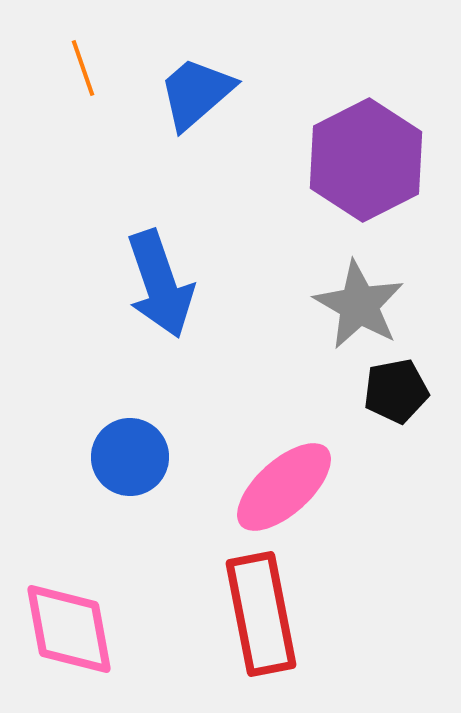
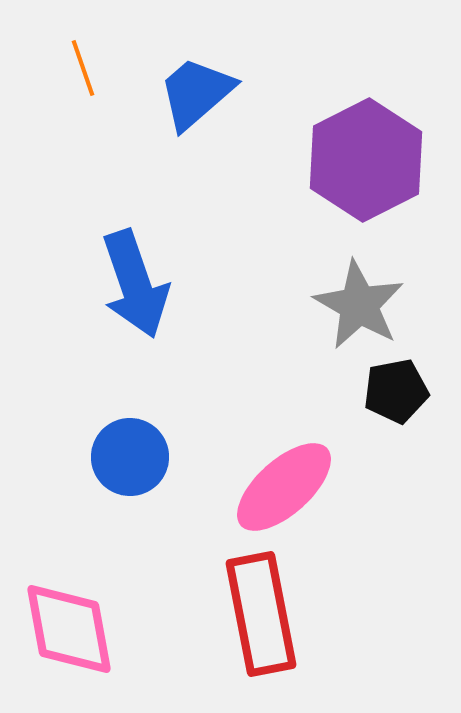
blue arrow: moved 25 px left
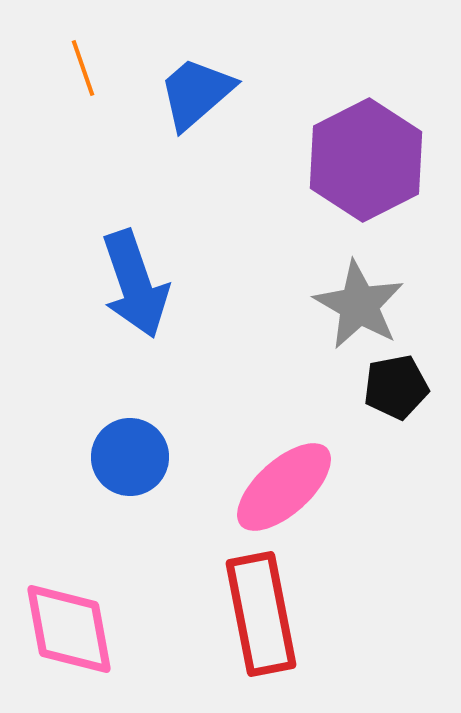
black pentagon: moved 4 px up
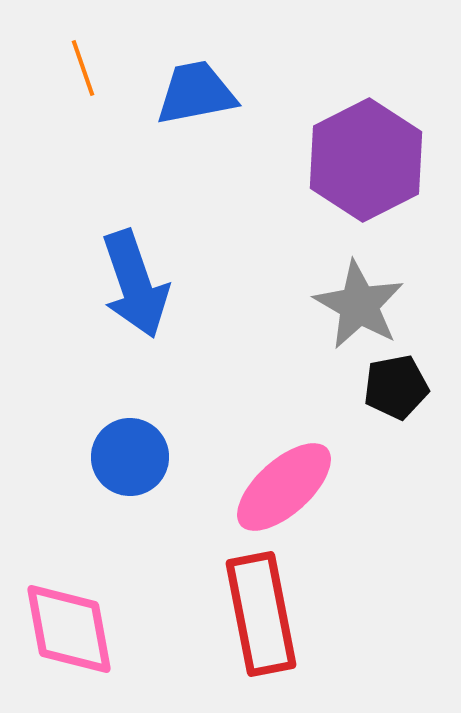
blue trapezoid: rotated 30 degrees clockwise
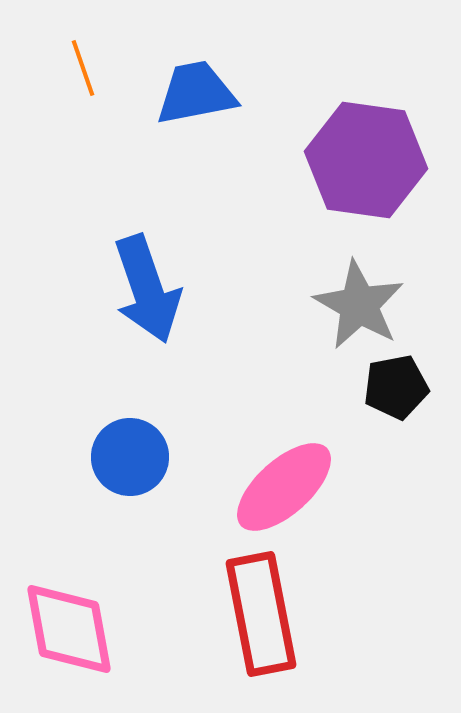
purple hexagon: rotated 25 degrees counterclockwise
blue arrow: moved 12 px right, 5 px down
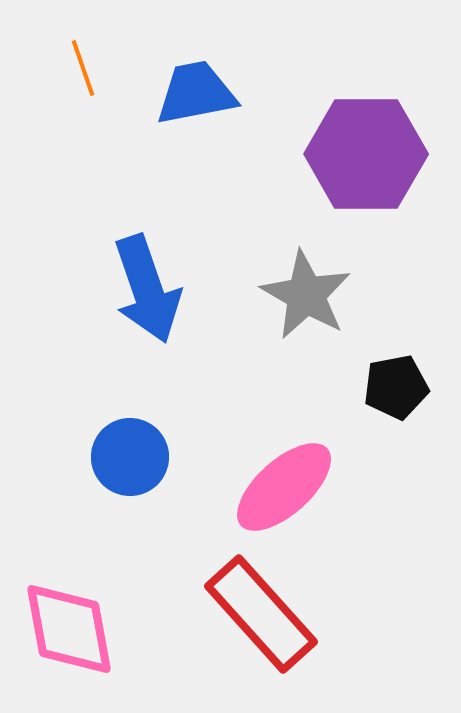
purple hexagon: moved 6 px up; rotated 8 degrees counterclockwise
gray star: moved 53 px left, 10 px up
red rectangle: rotated 31 degrees counterclockwise
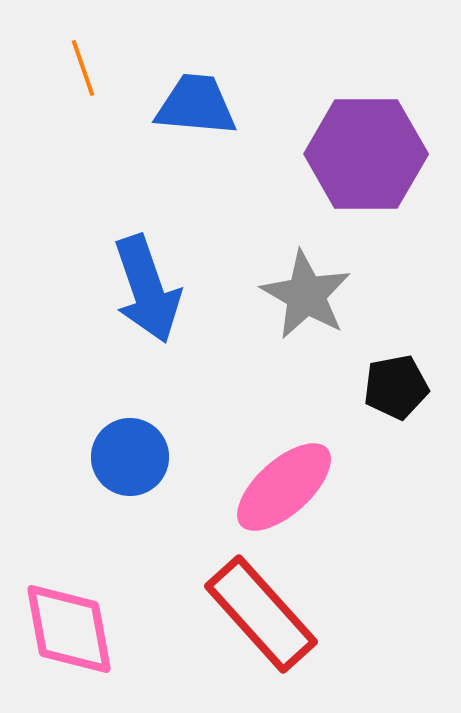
blue trapezoid: moved 12 px down; rotated 16 degrees clockwise
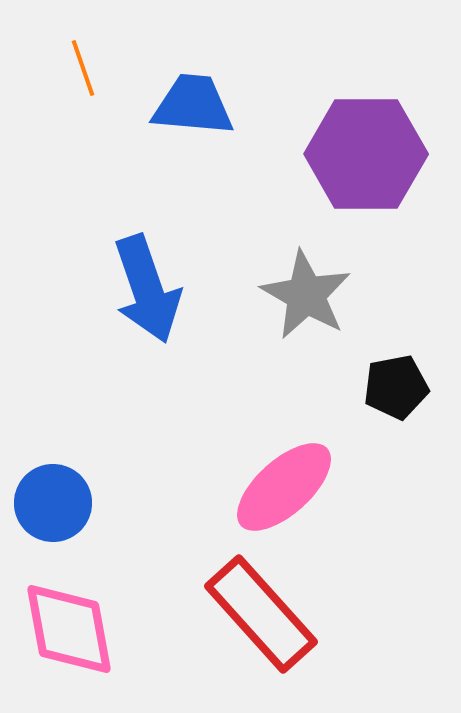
blue trapezoid: moved 3 px left
blue circle: moved 77 px left, 46 px down
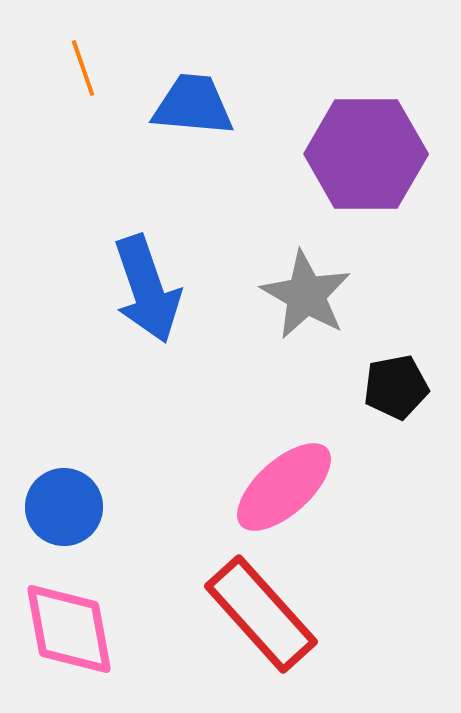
blue circle: moved 11 px right, 4 px down
